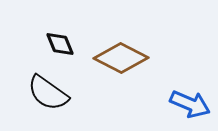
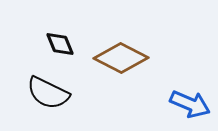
black semicircle: rotated 9 degrees counterclockwise
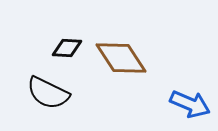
black diamond: moved 7 px right, 4 px down; rotated 64 degrees counterclockwise
brown diamond: rotated 30 degrees clockwise
